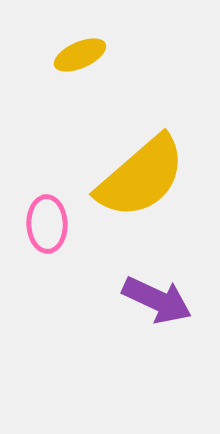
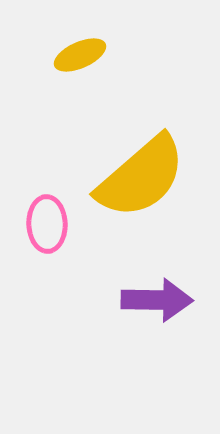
purple arrow: rotated 24 degrees counterclockwise
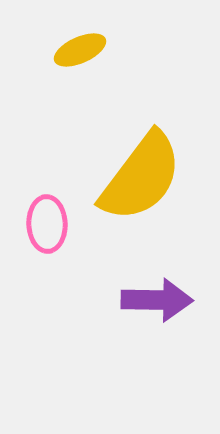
yellow ellipse: moved 5 px up
yellow semicircle: rotated 12 degrees counterclockwise
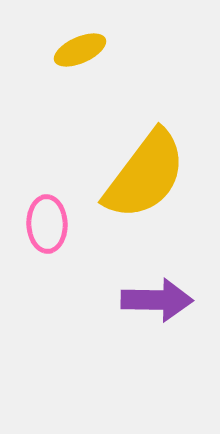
yellow semicircle: moved 4 px right, 2 px up
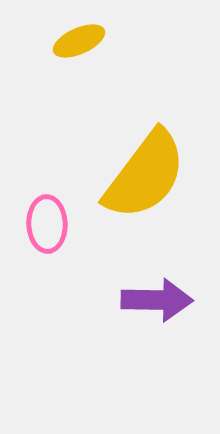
yellow ellipse: moved 1 px left, 9 px up
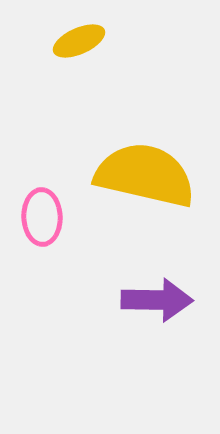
yellow semicircle: rotated 114 degrees counterclockwise
pink ellipse: moved 5 px left, 7 px up
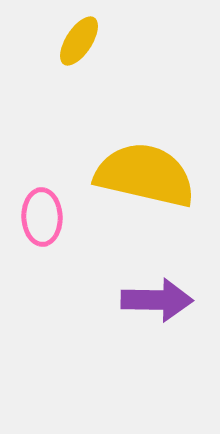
yellow ellipse: rotated 33 degrees counterclockwise
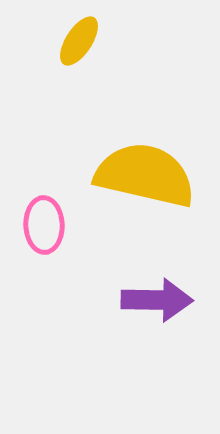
pink ellipse: moved 2 px right, 8 px down
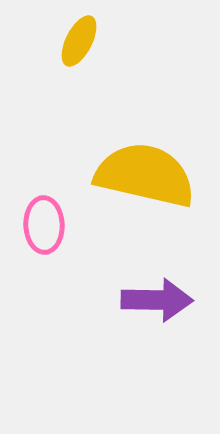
yellow ellipse: rotated 6 degrees counterclockwise
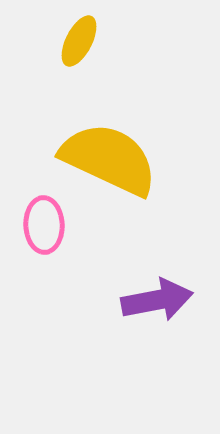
yellow semicircle: moved 36 px left, 16 px up; rotated 12 degrees clockwise
purple arrow: rotated 12 degrees counterclockwise
